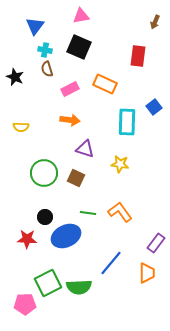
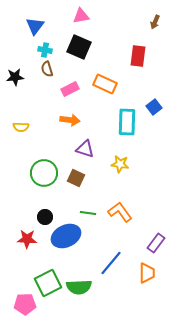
black star: rotated 30 degrees counterclockwise
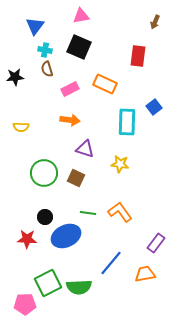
orange trapezoid: moved 2 px left, 1 px down; rotated 100 degrees counterclockwise
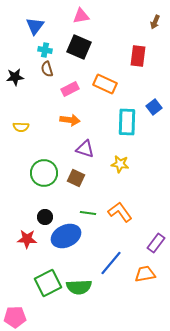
pink pentagon: moved 10 px left, 13 px down
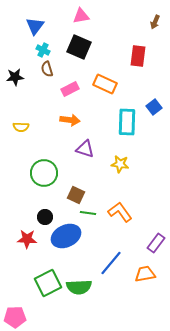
cyan cross: moved 2 px left; rotated 16 degrees clockwise
brown square: moved 17 px down
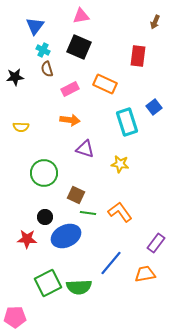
cyan rectangle: rotated 20 degrees counterclockwise
